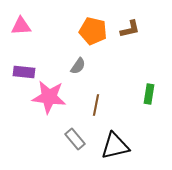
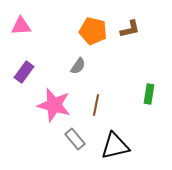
purple rectangle: rotated 60 degrees counterclockwise
pink star: moved 5 px right, 8 px down; rotated 8 degrees clockwise
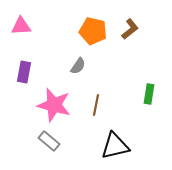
brown L-shape: rotated 25 degrees counterclockwise
purple rectangle: rotated 25 degrees counterclockwise
gray rectangle: moved 26 px left, 2 px down; rotated 10 degrees counterclockwise
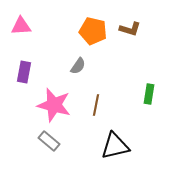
brown L-shape: rotated 55 degrees clockwise
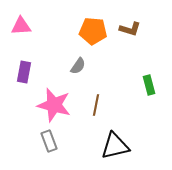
orange pentagon: rotated 8 degrees counterclockwise
green rectangle: moved 9 px up; rotated 24 degrees counterclockwise
gray rectangle: rotated 30 degrees clockwise
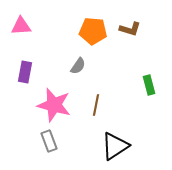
purple rectangle: moved 1 px right
black triangle: rotated 20 degrees counterclockwise
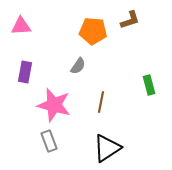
brown L-shape: moved 9 px up; rotated 35 degrees counterclockwise
brown line: moved 5 px right, 3 px up
black triangle: moved 8 px left, 2 px down
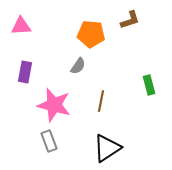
orange pentagon: moved 2 px left, 3 px down
brown line: moved 1 px up
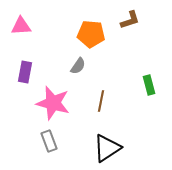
pink star: moved 1 px left, 2 px up
